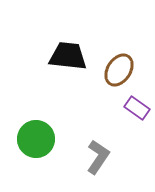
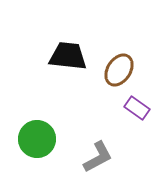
green circle: moved 1 px right
gray L-shape: rotated 28 degrees clockwise
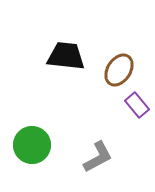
black trapezoid: moved 2 px left
purple rectangle: moved 3 px up; rotated 15 degrees clockwise
green circle: moved 5 px left, 6 px down
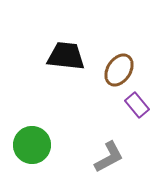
gray L-shape: moved 11 px right
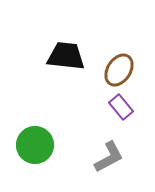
purple rectangle: moved 16 px left, 2 px down
green circle: moved 3 px right
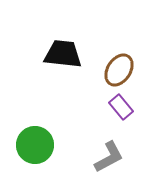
black trapezoid: moved 3 px left, 2 px up
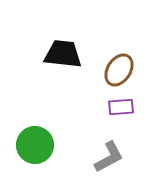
purple rectangle: rotated 55 degrees counterclockwise
